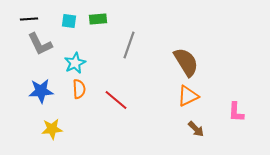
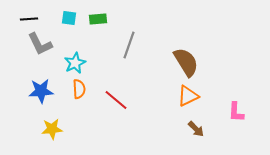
cyan square: moved 3 px up
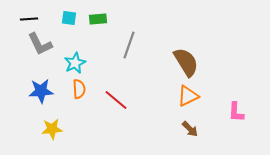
brown arrow: moved 6 px left
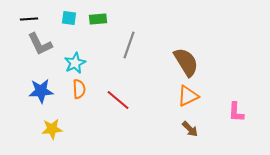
red line: moved 2 px right
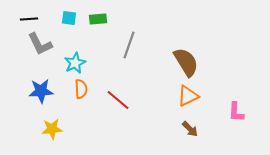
orange semicircle: moved 2 px right
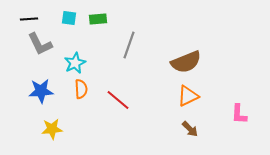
brown semicircle: rotated 100 degrees clockwise
pink L-shape: moved 3 px right, 2 px down
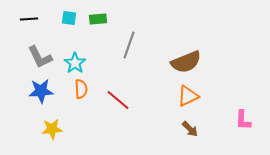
gray L-shape: moved 13 px down
cyan star: rotated 10 degrees counterclockwise
pink L-shape: moved 4 px right, 6 px down
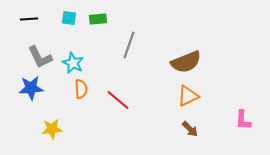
cyan star: moved 2 px left; rotated 10 degrees counterclockwise
blue star: moved 10 px left, 3 px up
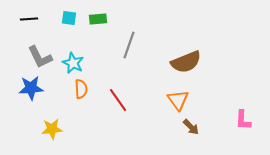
orange triangle: moved 10 px left, 4 px down; rotated 40 degrees counterclockwise
red line: rotated 15 degrees clockwise
brown arrow: moved 1 px right, 2 px up
